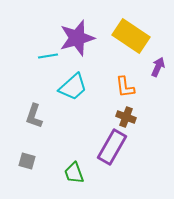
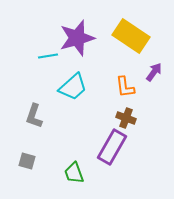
purple arrow: moved 4 px left, 5 px down; rotated 12 degrees clockwise
brown cross: moved 1 px down
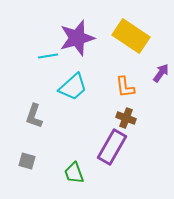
purple arrow: moved 7 px right, 1 px down
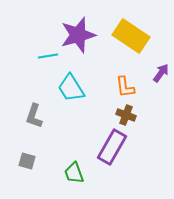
purple star: moved 1 px right, 3 px up
cyan trapezoid: moved 2 px left, 1 px down; rotated 100 degrees clockwise
brown cross: moved 3 px up
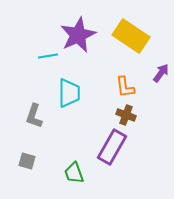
purple star: rotated 9 degrees counterclockwise
cyan trapezoid: moved 2 px left, 5 px down; rotated 148 degrees counterclockwise
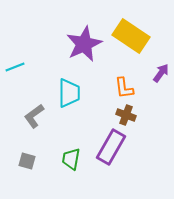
purple star: moved 6 px right, 9 px down
cyan line: moved 33 px left, 11 px down; rotated 12 degrees counterclockwise
orange L-shape: moved 1 px left, 1 px down
gray L-shape: rotated 35 degrees clockwise
purple rectangle: moved 1 px left
green trapezoid: moved 3 px left, 14 px up; rotated 30 degrees clockwise
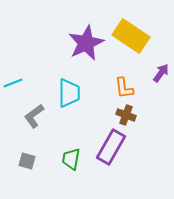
purple star: moved 2 px right, 1 px up
cyan line: moved 2 px left, 16 px down
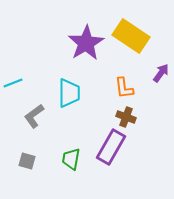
purple star: rotated 6 degrees counterclockwise
brown cross: moved 2 px down
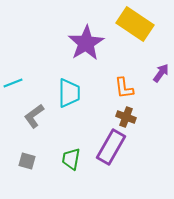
yellow rectangle: moved 4 px right, 12 px up
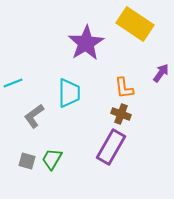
brown cross: moved 5 px left, 3 px up
green trapezoid: moved 19 px left; rotated 20 degrees clockwise
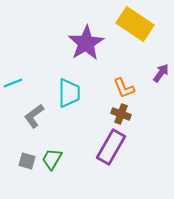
orange L-shape: rotated 15 degrees counterclockwise
